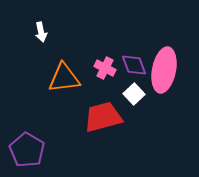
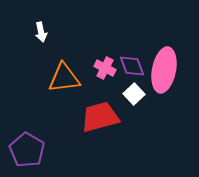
purple diamond: moved 2 px left, 1 px down
red trapezoid: moved 3 px left
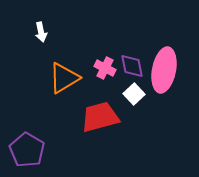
purple diamond: rotated 8 degrees clockwise
orange triangle: rotated 24 degrees counterclockwise
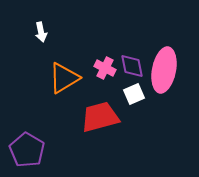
white square: rotated 20 degrees clockwise
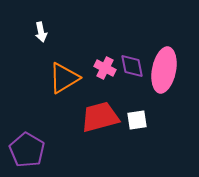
white square: moved 3 px right, 26 px down; rotated 15 degrees clockwise
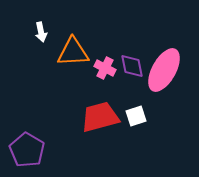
pink ellipse: rotated 18 degrees clockwise
orange triangle: moved 9 px right, 26 px up; rotated 28 degrees clockwise
white square: moved 1 px left, 4 px up; rotated 10 degrees counterclockwise
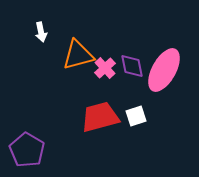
orange triangle: moved 5 px right, 3 px down; rotated 12 degrees counterclockwise
pink cross: rotated 20 degrees clockwise
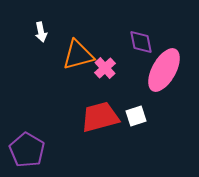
purple diamond: moved 9 px right, 24 px up
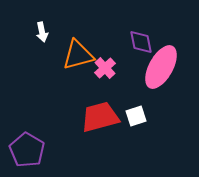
white arrow: moved 1 px right
pink ellipse: moved 3 px left, 3 px up
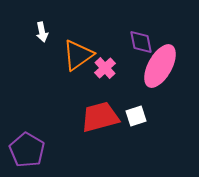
orange triangle: rotated 20 degrees counterclockwise
pink ellipse: moved 1 px left, 1 px up
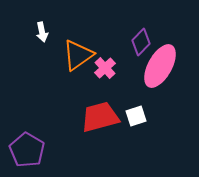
purple diamond: rotated 56 degrees clockwise
